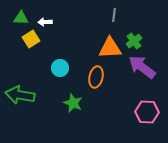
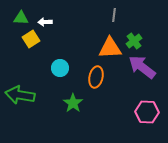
green star: rotated 12 degrees clockwise
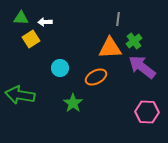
gray line: moved 4 px right, 4 px down
orange ellipse: rotated 50 degrees clockwise
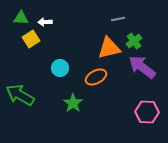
gray line: rotated 72 degrees clockwise
orange triangle: moved 1 px left; rotated 10 degrees counterclockwise
green arrow: rotated 20 degrees clockwise
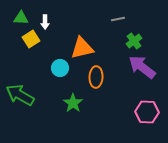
white arrow: rotated 88 degrees counterclockwise
orange triangle: moved 27 px left
orange ellipse: rotated 60 degrees counterclockwise
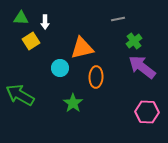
yellow square: moved 2 px down
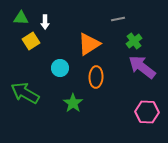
orange triangle: moved 7 px right, 4 px up; rotated 20 degrees counterclockwise
green arrow: moved 5 px right, 2 px up
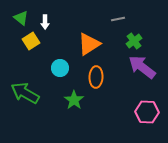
green triangle: rotated 35 degrees clockwise
green star: moved 1 px right, 3 px up
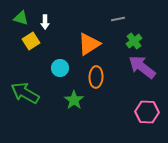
green triangle: rotated 21 degrees counterclockwise
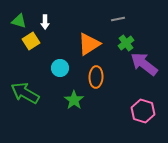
green triangle: moved 2 px left, 3 px down
green cross: moved 8 px left, 2 px down
purple arrow: moved 2 px right, 3 px up
pink hexagon: moved 4 px left, 1 px up; rotated 15 degrees clockwise
